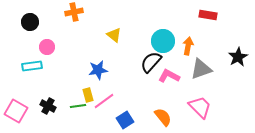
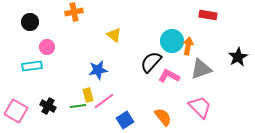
cyan circle: moved 9 px right
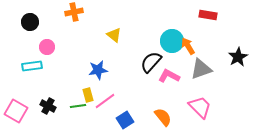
orange arrow: rotated 42 degrees counterclockwise
pink line: moved 1 px right
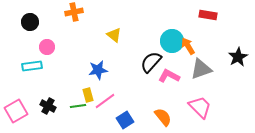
pink square: rotated 30 degrees clockwise
